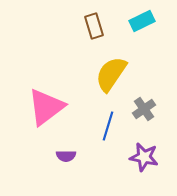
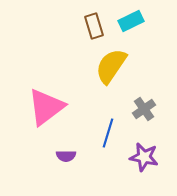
cyan rectangle: moved 11 px left
yellow semicircle: moved 8 px up
blue line: moved 7 px down
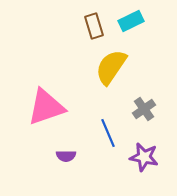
yellow semicircle: moved 1 px down
pink triangle: rotated 18 degrees clockwise
blue line: rotated 40 degrees counterclockwise
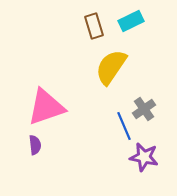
blue line: moved 16 px right, 7 px up
purple semicircle: moved 31 px left, 11 px up; rotated 96 degrees counterclockwise
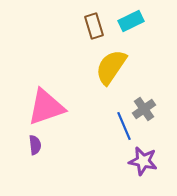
purple star: moved 1 px left, 4 px down
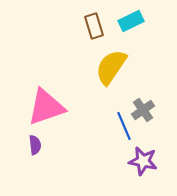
gray cross: moved 1 px left, 1 px down
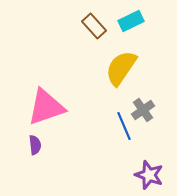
brown rectangle: rotated 25 degrees counterclockwise
yellow semicircle: moved 10 px right, 1 px down
purple star: moved 6 px right, 14 px down; rotated 8 degrees clockwise
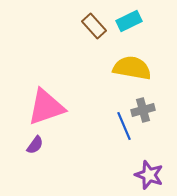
cyan rectangle: moved 2 px left
yellow semicircle: moved 11 px right; rotated 66 degrees clockwise
gray cross: rotated 20 degrees clockwise
purple semicircle: rotated 42 degrees clockwise
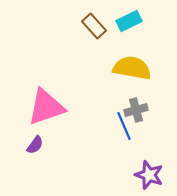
gray cross: moved 7 px left
